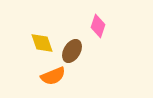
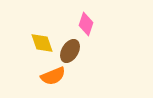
pink diamond: moved 12 px left, 2 px up
brown ellipse: moved 2 px left
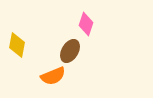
yellow diamond: moved 25 px left, 2 px down; rotated 30 degrees clockwise
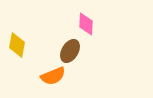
pink diamond: rotated 15 degrees counterclockwise
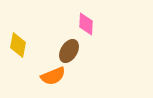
yellow diamond: moved 1 px right
brown ellipse: moved 1 px left
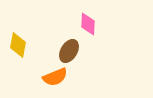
pink diamond: moved 2 px right
orange semicircle: moved 2 px right, 1 px down
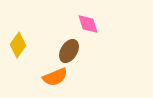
pink diamond: rotated 20 degrees counterclockwise
yellow diamond: rotated 25 degrees clockwise
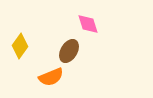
yellow diamond: moved 2 px right, 1 px down
orange semicircle: moved 4 px left
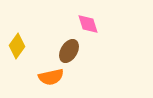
yellow diamond: moved 3 px left
orange semicircle: rotated 10 degrees clockwise
